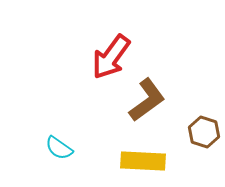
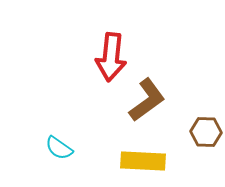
red arrow: rotated 30 degrees counterclockwise
brown hexagon: moved 2 px right; rotated 16 degrees counterclockwise
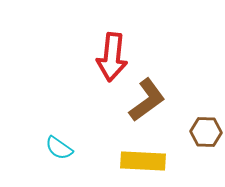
red arrow: moved 1 px right
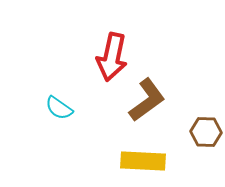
red arrow: rotated 6 degrees clockwise
cyan semicircle: moved 40 px up
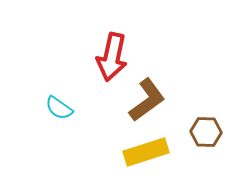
yellow rectangle: moved 3 px right, 9 px up; rotated 21 degrees counterclockwise
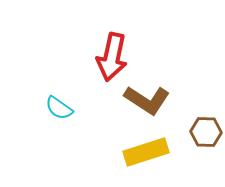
brown L-shape: rotated 69 degrees clockwise
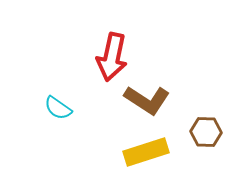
cyan semicircle: moved 1 px left
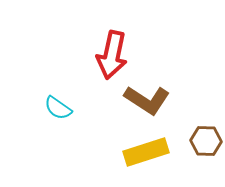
red arrow: moved 2 px up
brown hexagon: moved 9 px down
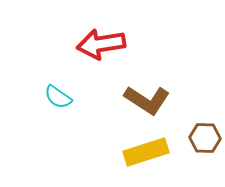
red arrow: moved 11 px left, 11 px up; rotated 69 degrees clockwise
cyan semicircle: moved 11 px up
brown hexagon: moved 1 px left, 3 px up
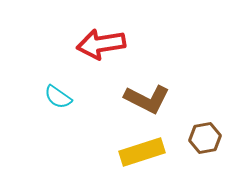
brown L-shape: moved 1 px up; rotated 6 degrees counterclockwise
brown hexagon: rotated 12 degrees counterclockwise
yellow rectangle: moved 4 px left
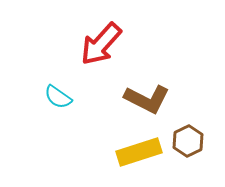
red arrow: rotated 39 degrees counterclockwise
brown hexagon: moved 17 px left, 3 px down; rotated 16 degrees counterclockwise
yellow rectangle: moved 3 px left
